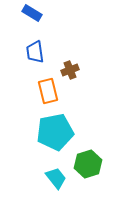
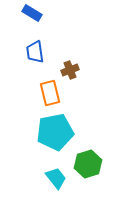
orange rectangle: moved 2 px right, 2 px down
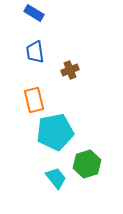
blue rectangle: moved 2 px right
orange rectangle: moved 16 px left, 7 px down
green hexagon: moved 1 px left
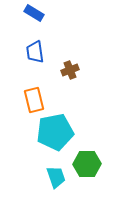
green hexagon: rotated 16 degrees clockwise
cyan trapezoid: moved 1 px up; rotated 20 degrees clockwise
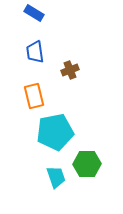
orange rectangle: moved 4 px up
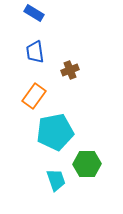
orange rectangle: rotated 50 degrees clockwise
cyan trapezoid: moved 3 px down
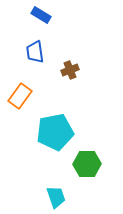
blue rectangle: moved 7 px right, 2 px down
orange rectangle: moved 14 px left
cyan trapezoid: moved 17 px down
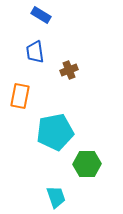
brown cross: moved 1 px left
orange rectangle: rotated 25 degrees counterclockwise
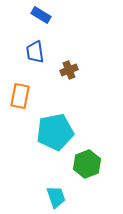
green hexagon: rotated 20 degrees counterclockwise
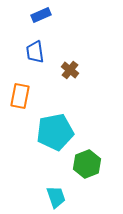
blue rectangle: rotated 54 degrees counterclockwise
brown cross: moved 1 px right; rotated 30 degrees counterclockwise
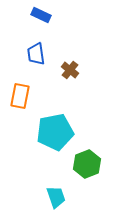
blue rectangle: rotated 48 degrees clockwise
blue trapezoid: moved 1 px right, 2 px down
